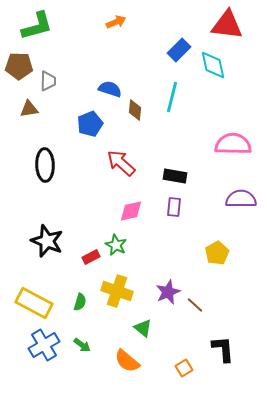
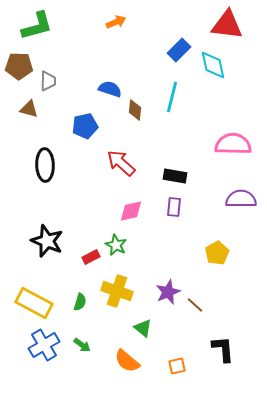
brown triangle: rotated 24 degrees clockwise
blue pentagon: moved 5 px left, 2 px down; rotated 10 degrees clockwise
orange square: moved 7 px left, 2 px up; rotated 18 degrees clockwise
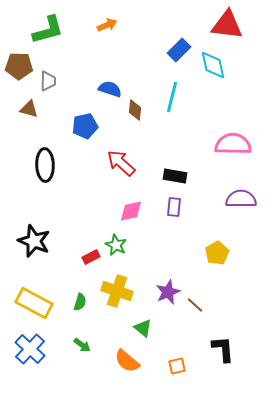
orange arrow: moved 9 px left, 3 px down
green L-shape: moved 11 px right, 4 px down
black star: moved 13 px left
blue cross: moved 14 px left, 4 px down; rotated 16 degrees counterclockwise
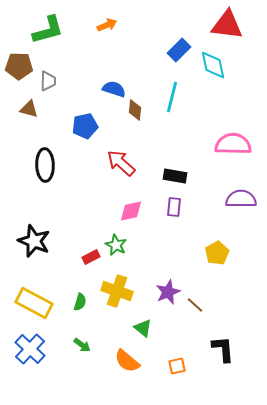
blue semicircle: moved 4 px right
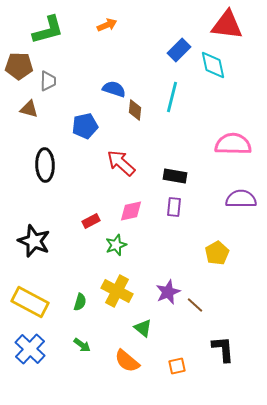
green star: rotated 25 degrees clockwise
red rectangle: moved 36 px up
yellow cross: rotated 8 degrees clockwise
yellow rectangle: moved 4 px left, 1 px up
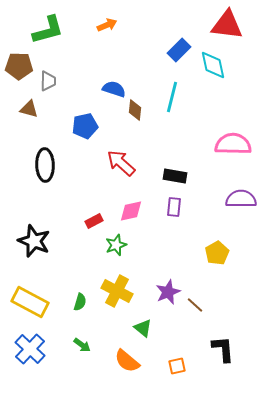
red rectangle: moved 3 px right
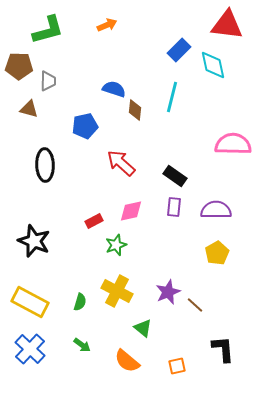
black rectangle: rotated 25 degrees clockwise
purple semicircle: moved 25 px left, 11 px down
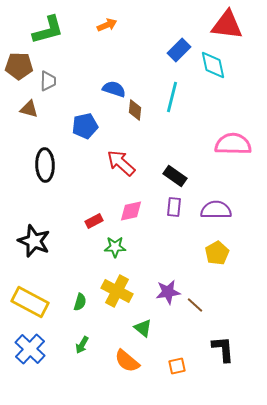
green star: moved 1 px left, 2 px down; rotated 20 degrees clockwise
purple star: rotated 15 degrees clockwise
green arrow: rotated 84 degrees clockwise
